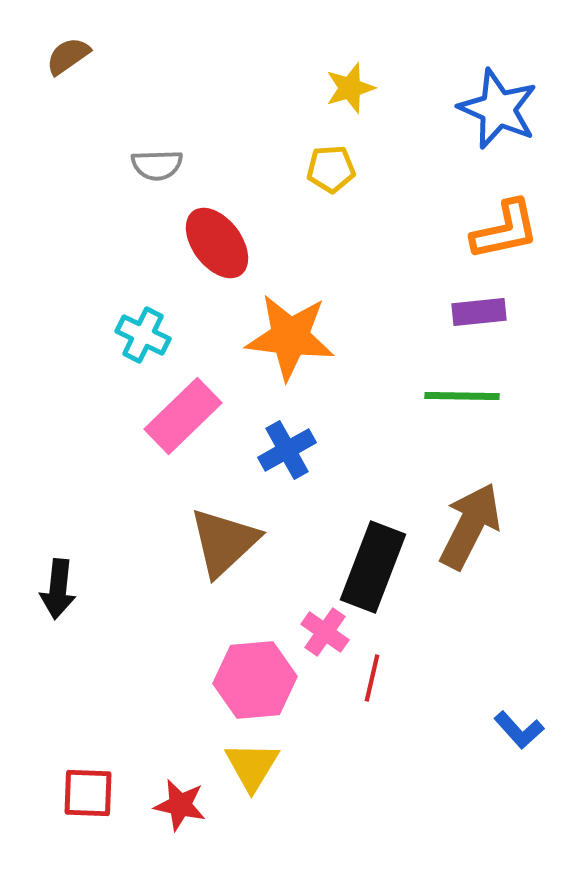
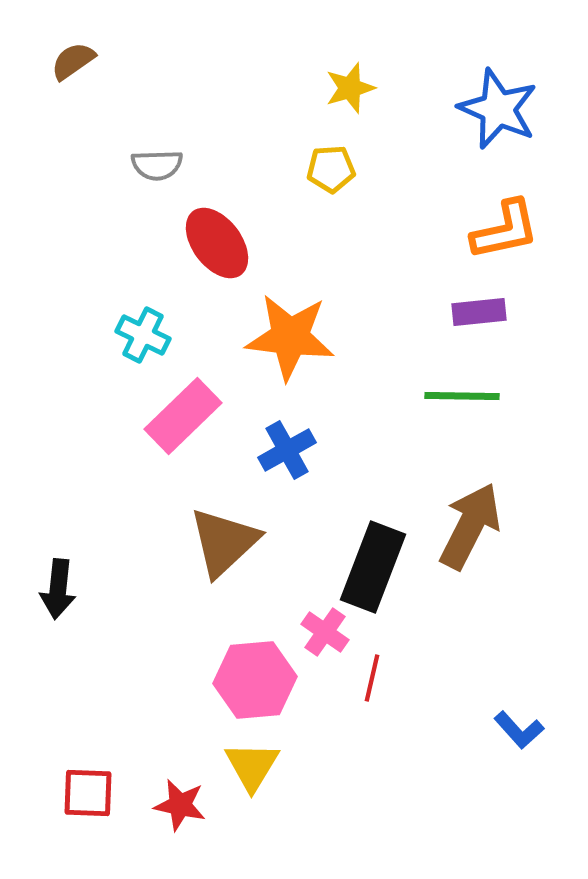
brown semicircle: moved 5 px right, 5 px down
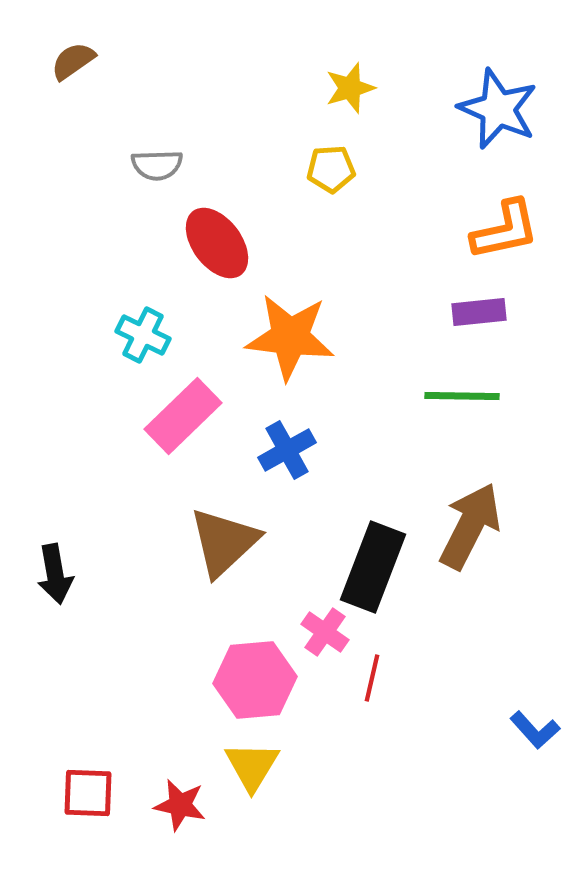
black arrow: moved 3 px left, 15 px up; rotated 16 degrees counterclockwise
blue L-shape: moved 16 px right
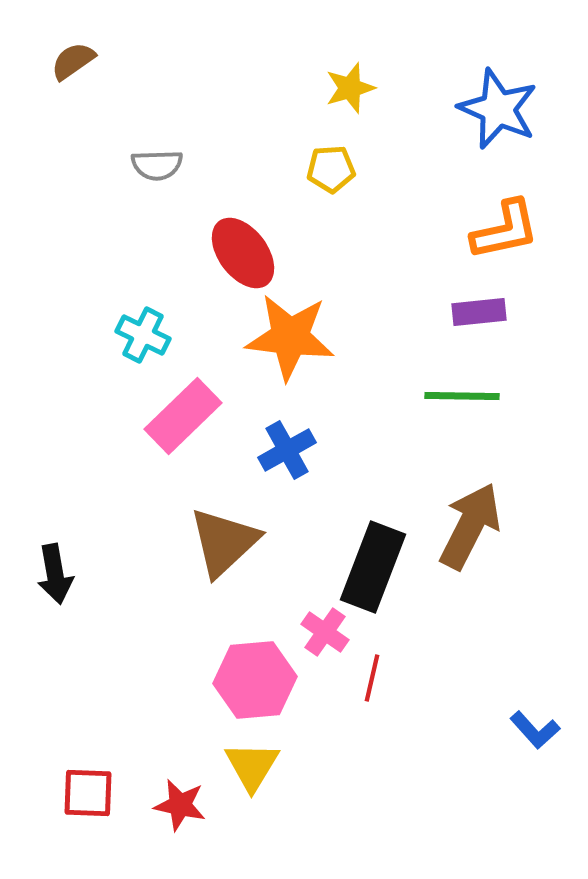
red ellipse: moved 26 px right, 10 px down
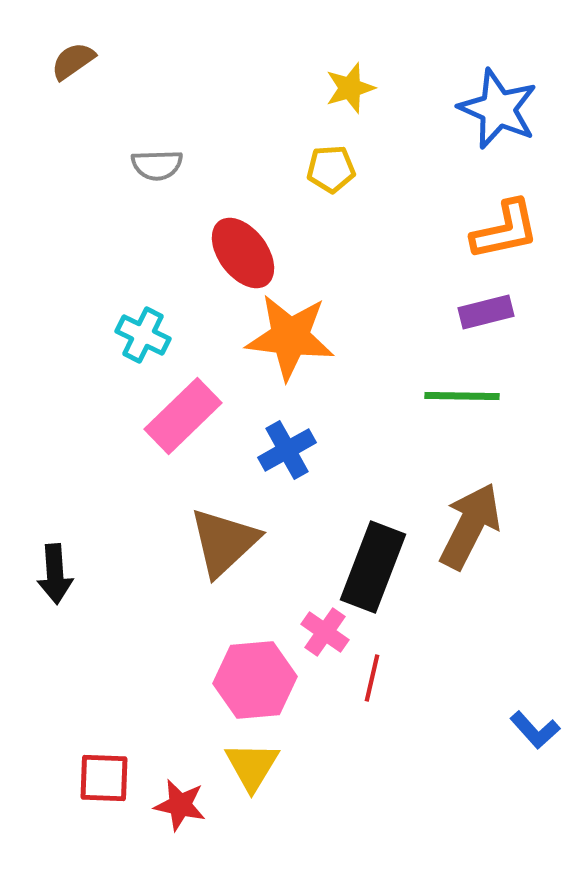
purple rectangle: moved 7 px right; rotated 8 degrees counterclockwise
black arrow: rotated 6 degrees clockwise
red square: moved 16 px right, 15 px up
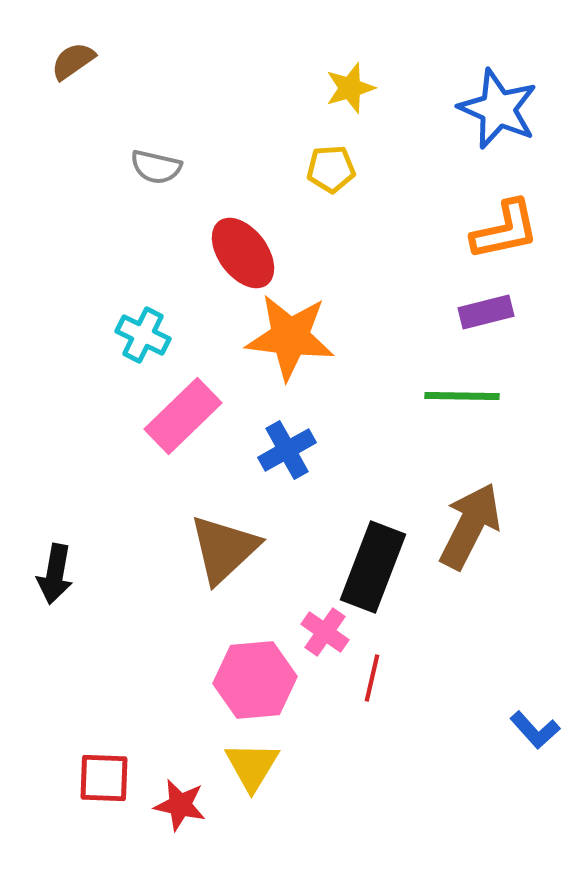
gray semicircle: moved 1 px left, 2 px down; rotated 15 degrees clockwise
brown triangle: moved 7 px down
black arrow: rotated 14 degrees clockwise
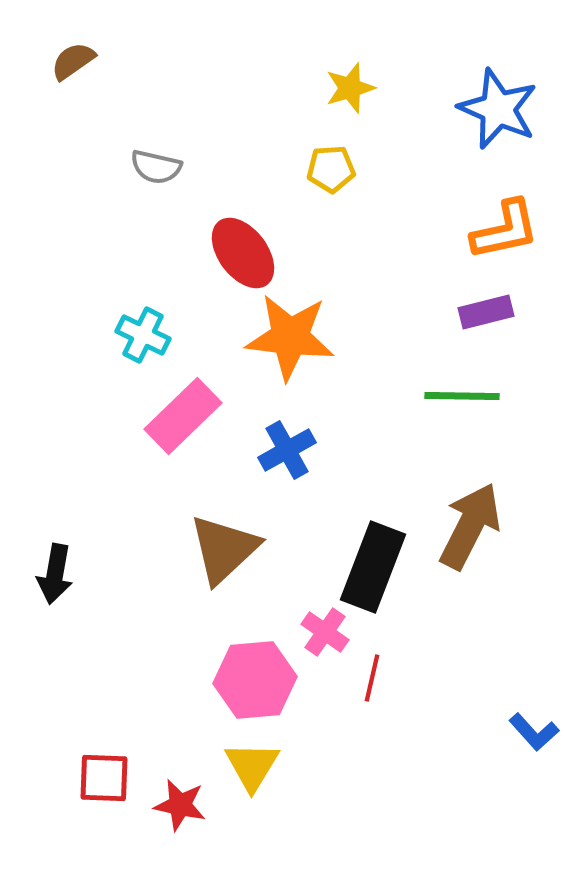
blue L-shape: moved 1 px left, 2 px down
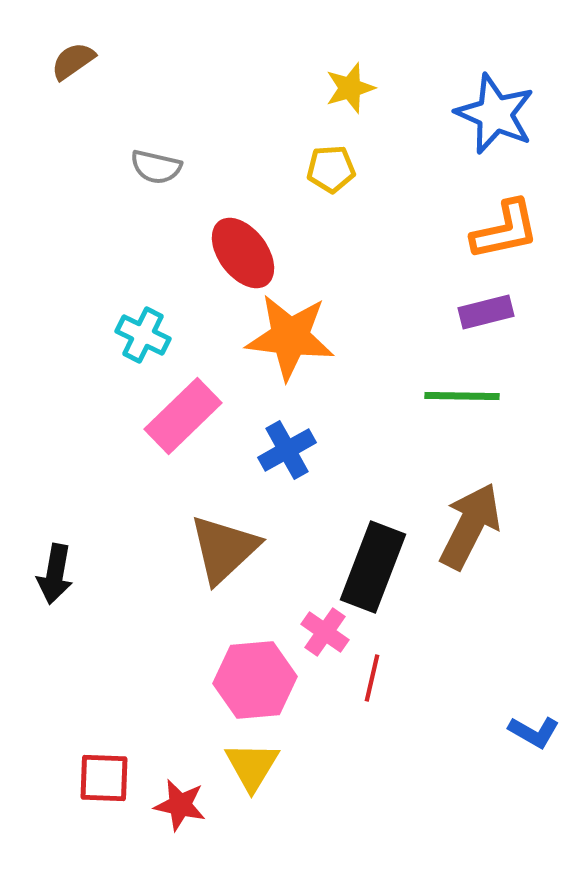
blue star: moved 3 px left, 5 px down
blue L-shape: rotated 18 degrees counterclockwise
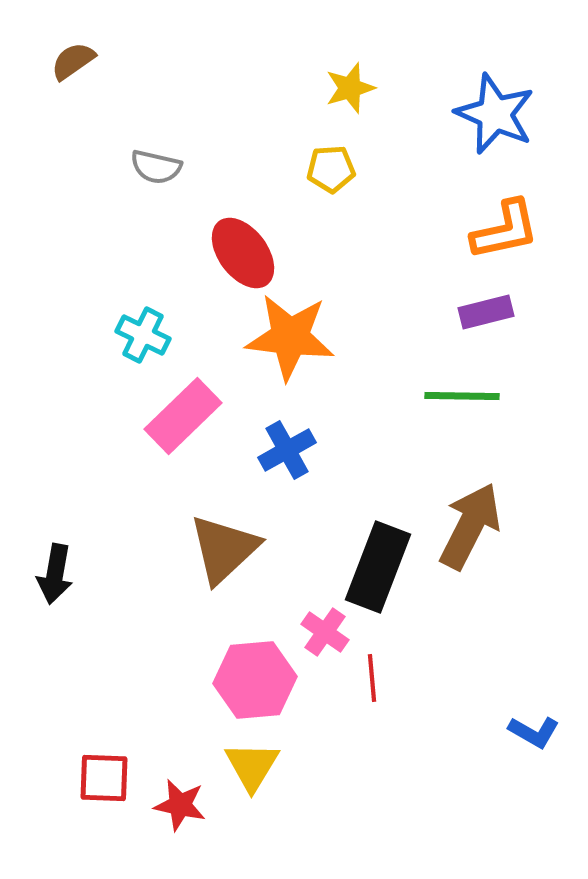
black rectangle: moved 5 px right
red line: rotated 18 degrees counterclockwise
